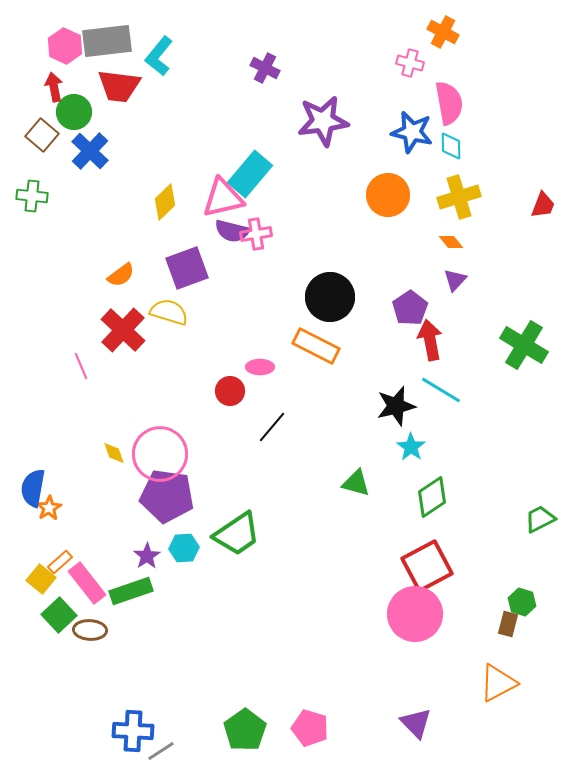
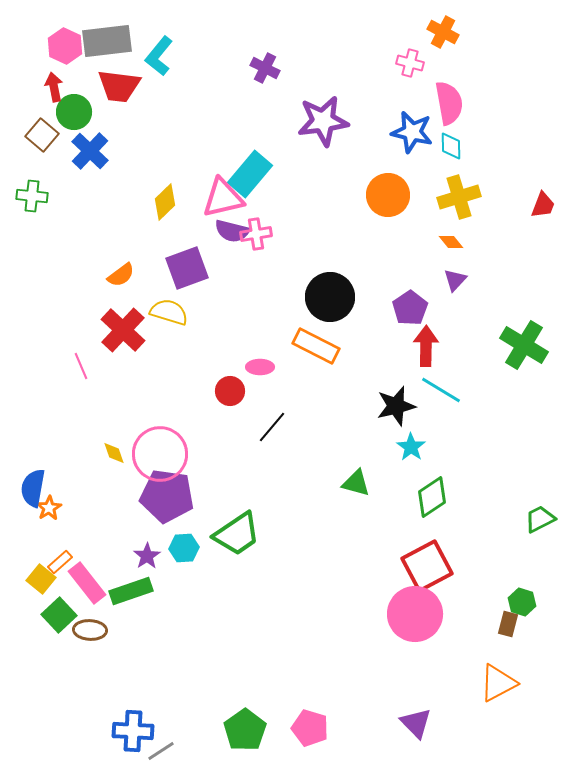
red arrow at (430, 340): moved 4 px left, 6 px down; rotated 12 degrees clockwise
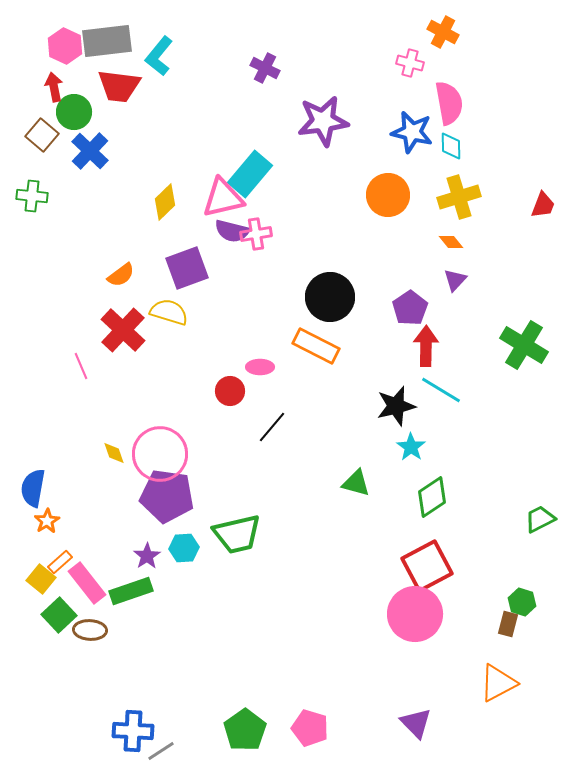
orange star at (49, 508): moved 2 px left, 13 px down
green trapezoid at (237, 534): rotated 21 degrees clockwise
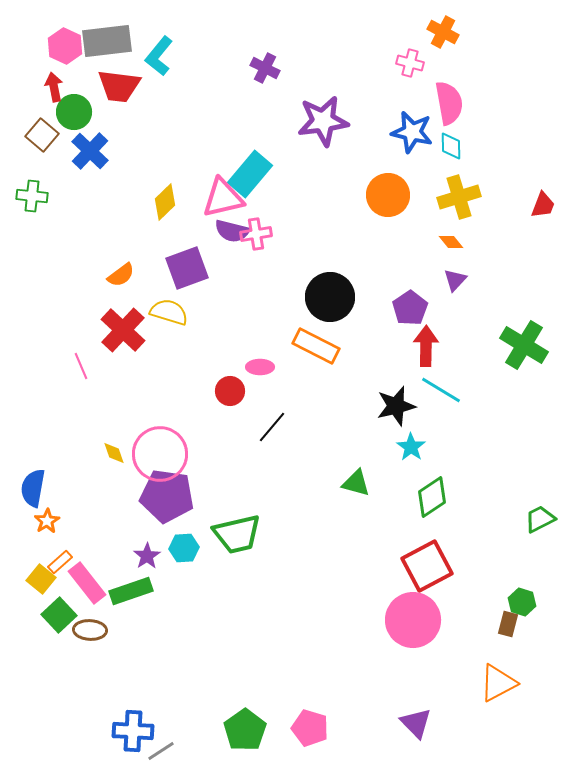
pink circle at (415, 614): moved 2 px left, 6 px down
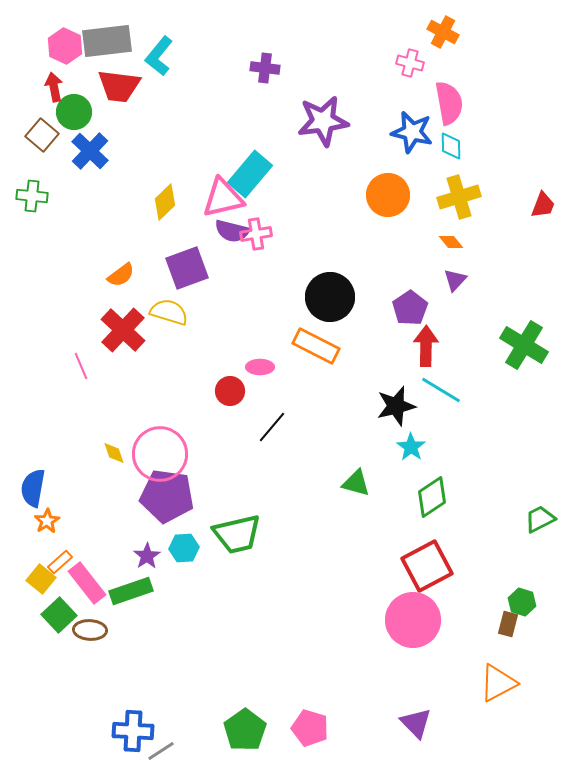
purple cross at (265, 68): rotated 20 degrees counterclockwise
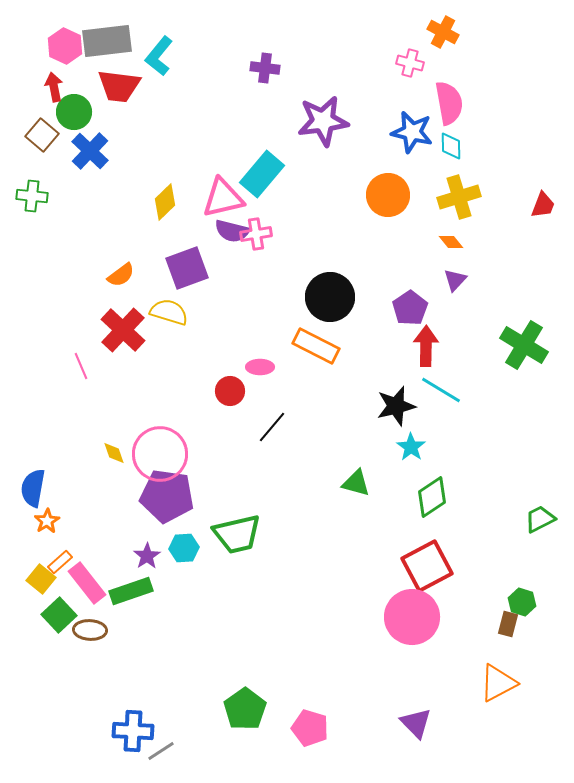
cyan rectangle at (250, 174): moved 12 px right
pink circle at (413, 620): moved 1 px left, 3 px up
green pentagon at (245, 730): moved 21 px up
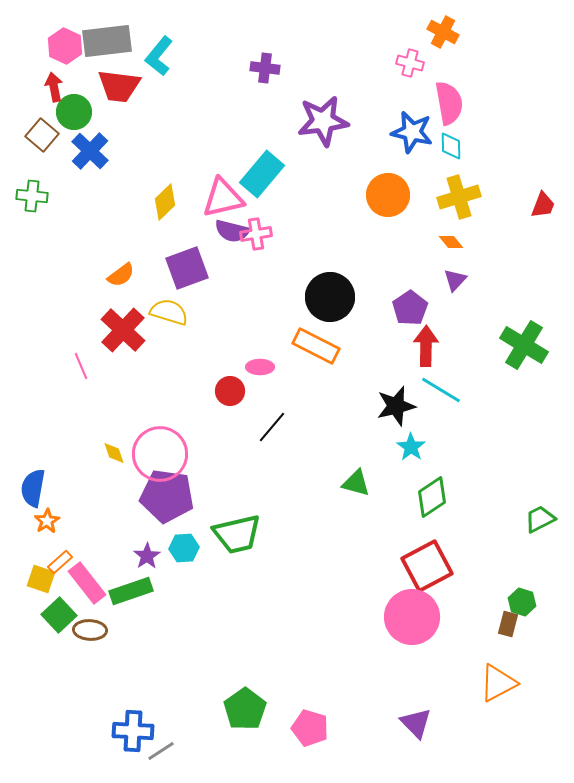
yellow square at (41, 579): rotated 20 degrees counterclockwise
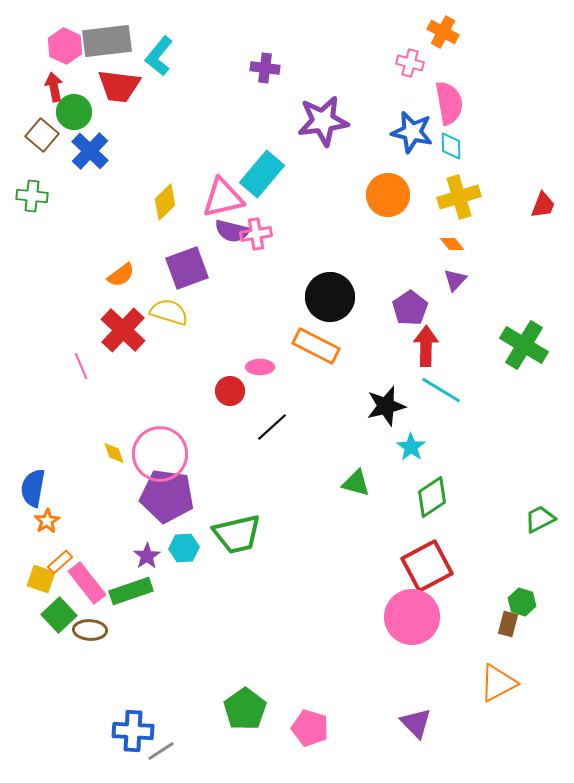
orange diamond at (451, 242): moved 1 px right, 2 px down
black star at (396, 406): moved 10 px left
black line at (272, 427): rotated 8 degrees clockwise
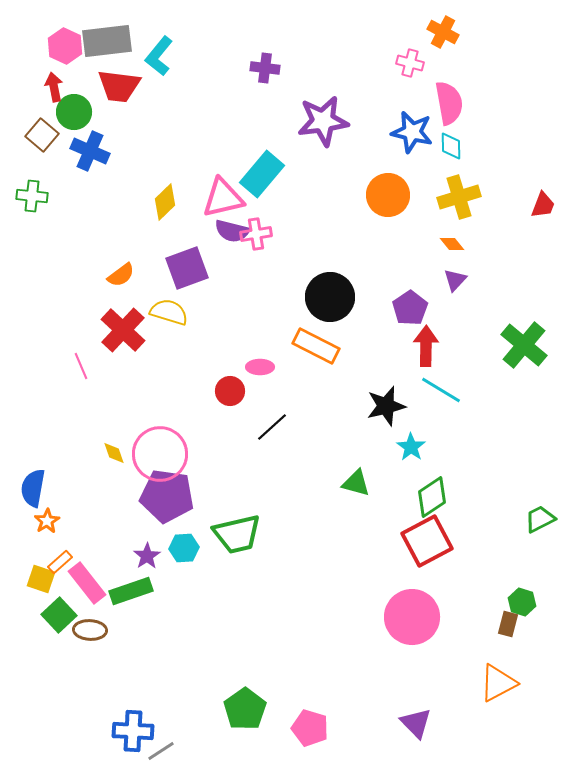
blue cross at (90, 151): rotated 21 degrees counterclockwise
green cross at (524, 345): rotated 9 degrees clockwise
red square at (427, 566): moved 25 px up
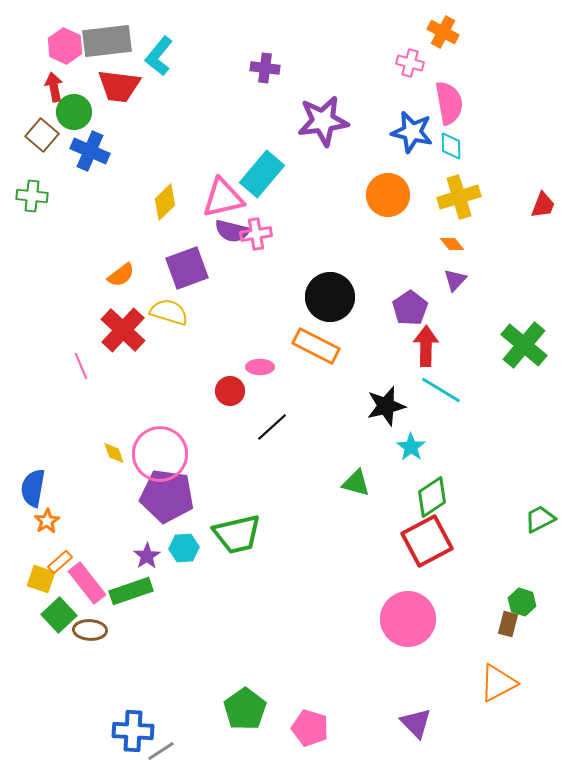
pink circle at (412, 617): moved 4 px left, 2 px down
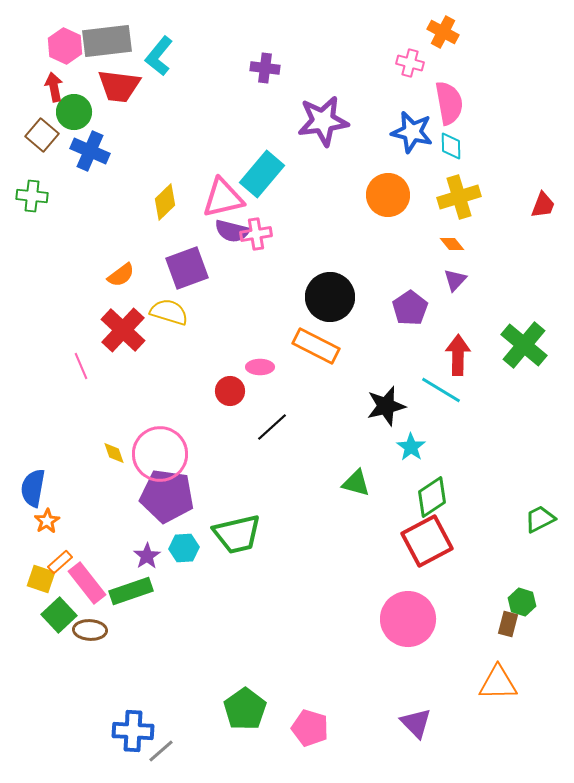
red arrow at (426, 346): moved 32 px right, 9 px down
orange triangle at (498, 683): rotated 27 degrees clockwise
gray line at (161, 751): rotated 8 degrees counterclockwise
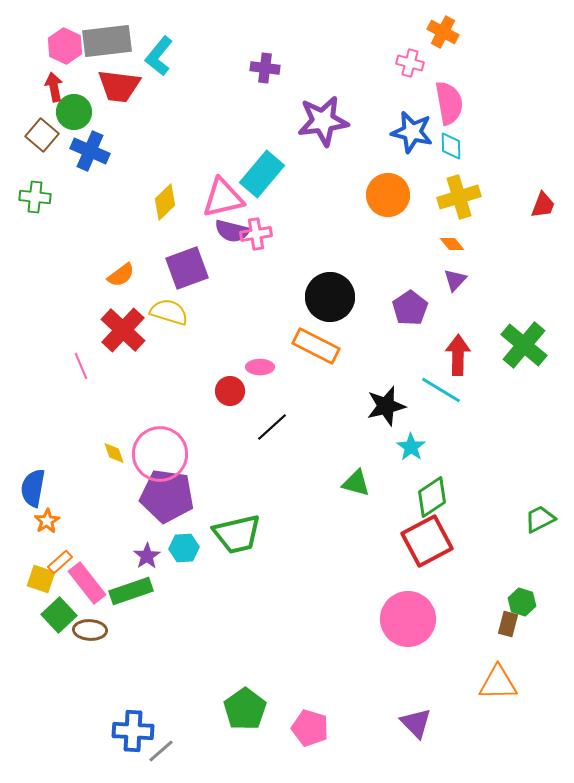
green cross at (32, 196): moved 3 px right, 1 px down
